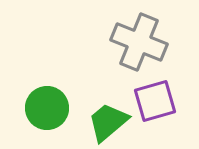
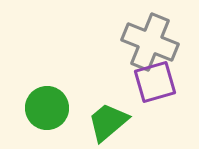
gray cross: moved 11 px right
purple square: moved 19 px up
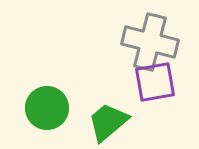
gray cross: rotated 8 degrees counterclockwise
purple square: rotated 6 degrees clockwise
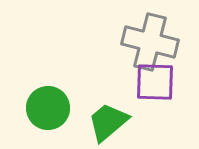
purple square: rotated 12 degrees clockwise
green circle: moved 1 px right
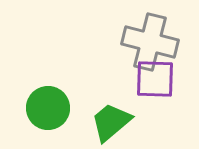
purple square: moved 3 px up
green trapezoid: moved 3 px right
